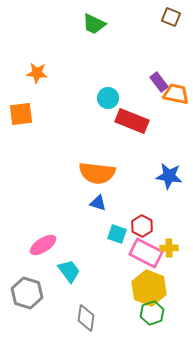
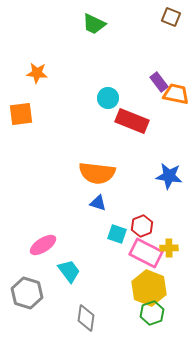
red hexagon: rotated 10 degrees clockwise
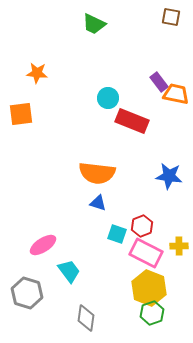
brown square: rotated 12 degrees counterclockwise
yellow cross: moved 10 px right, 2 px up
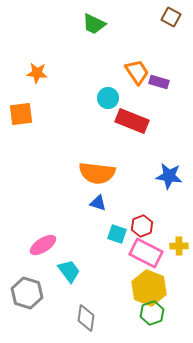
brown square: rotated 18 degrees clockwise
purple rectangle: rotated 36 degrees counterclockwise
orange trapezoid: moved 39 px left, 22 px up; rotated 44 degrees clockwise
